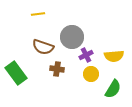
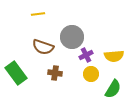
brown cross: moved 2 px left, 4 px down
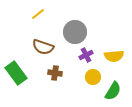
yellow line: rotated 32 degrees counterclockwise
gray circle: moved 3 px right, 5 px up
yellow circle: moved 2 px right, 3 px down
green semicircle: moved 2 px down
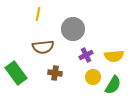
yellow line: rotated 40 degrees counterclockwise
gray circle: moved 2 px left, 3 px up
brown semicircle: rotated 25 degrees counterclockwise
green semicircle: moved 6 px up
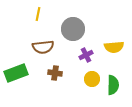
yellow semicircle: moved 9 px up
green rectangle: rotated 75 degrees counterclockwise
yellow circle: moved 1 px left, 2 px down
green semicircle: rotated 30 degrees counterclockwise
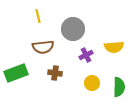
yellow line: moved 2 px down; rotated 24 degrees counterclockwise
yellow circle: moved 4 px down
green semicircle: moved 6 px right, 2 px down
